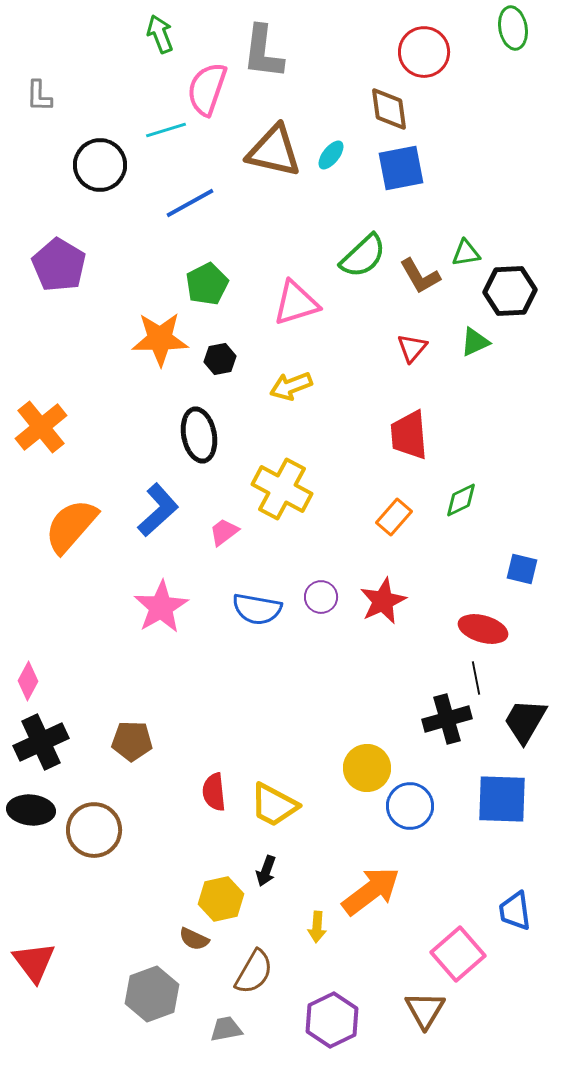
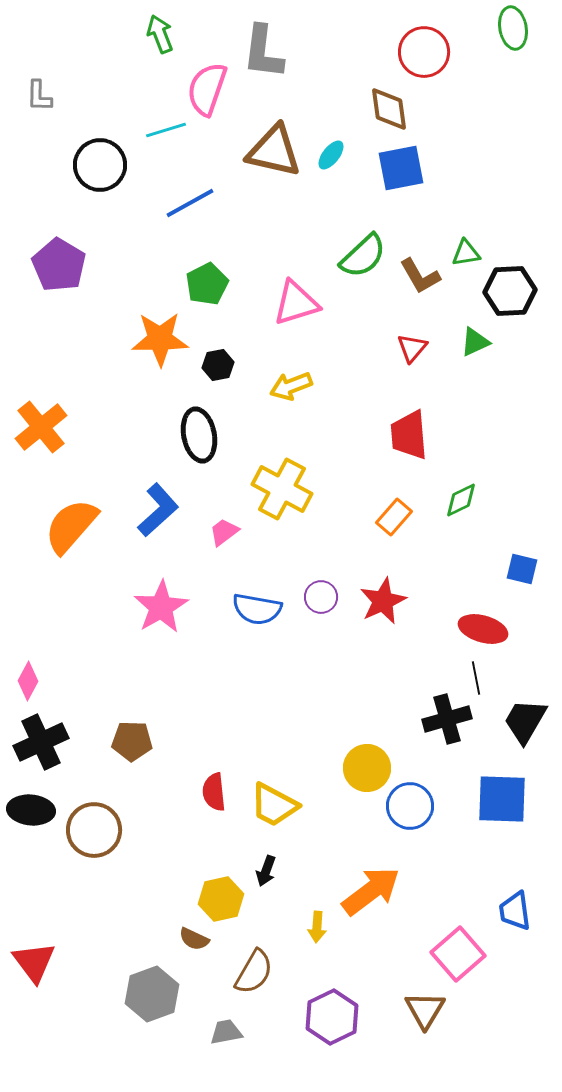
black hexagon at (220, 359): moved 2 px left, 6 px down
purple hexagon at (332, 1020): moved 3 px up
gray trapezoid at (226, 1029): moved 3 px down
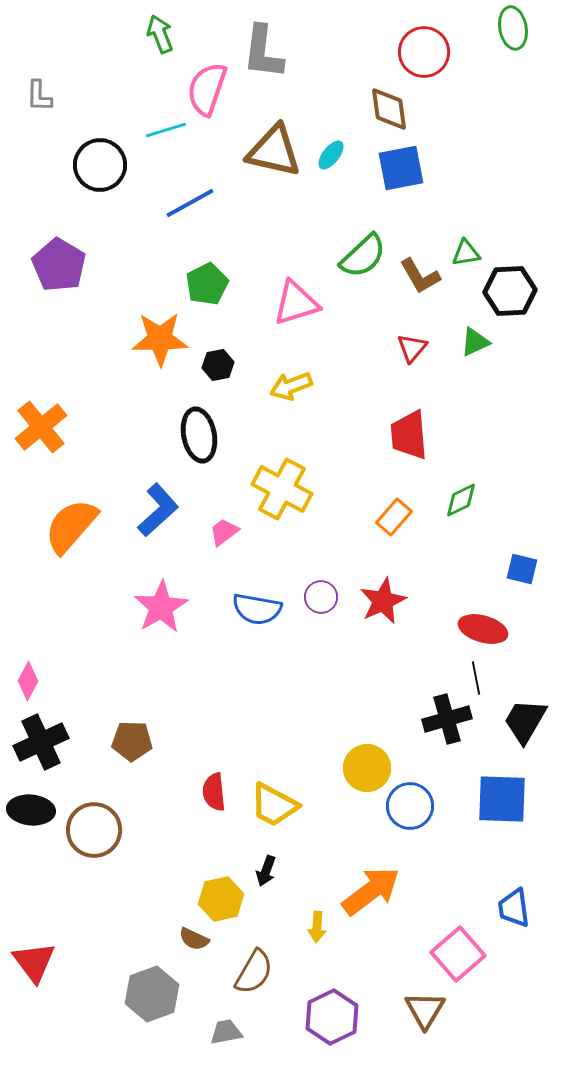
blue trapezoid at (515, 911): moved 1 px left, 3 px up
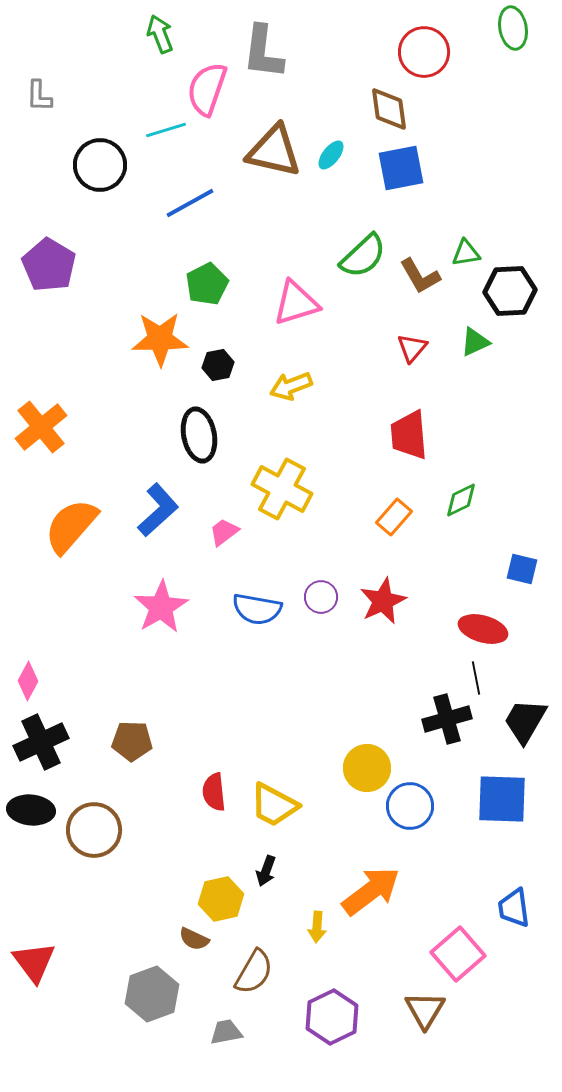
purple pentagon at (59, 265): moved 10 px left
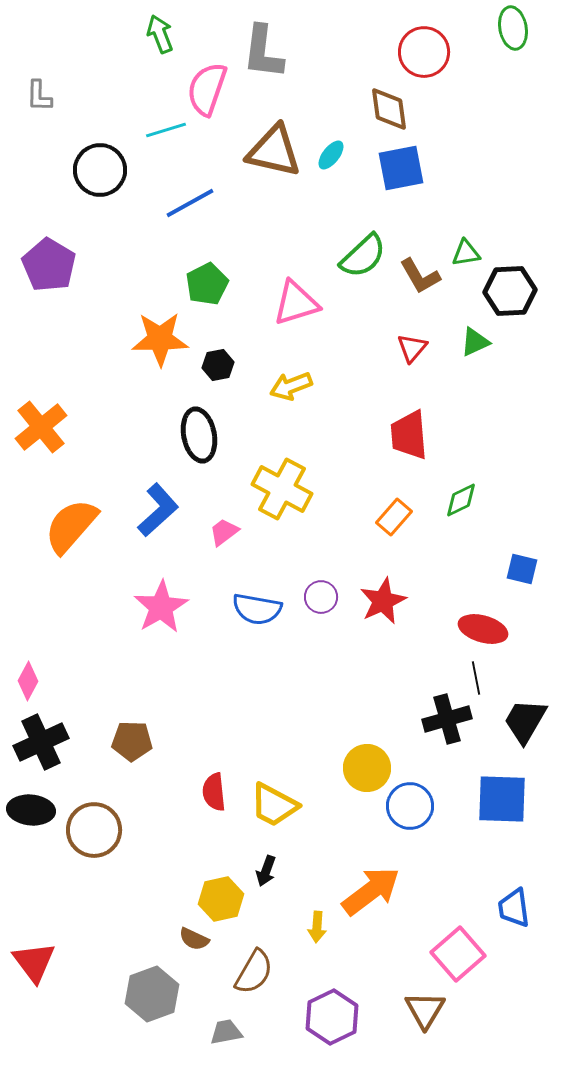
black circle at (100, 165): moved 5 px down
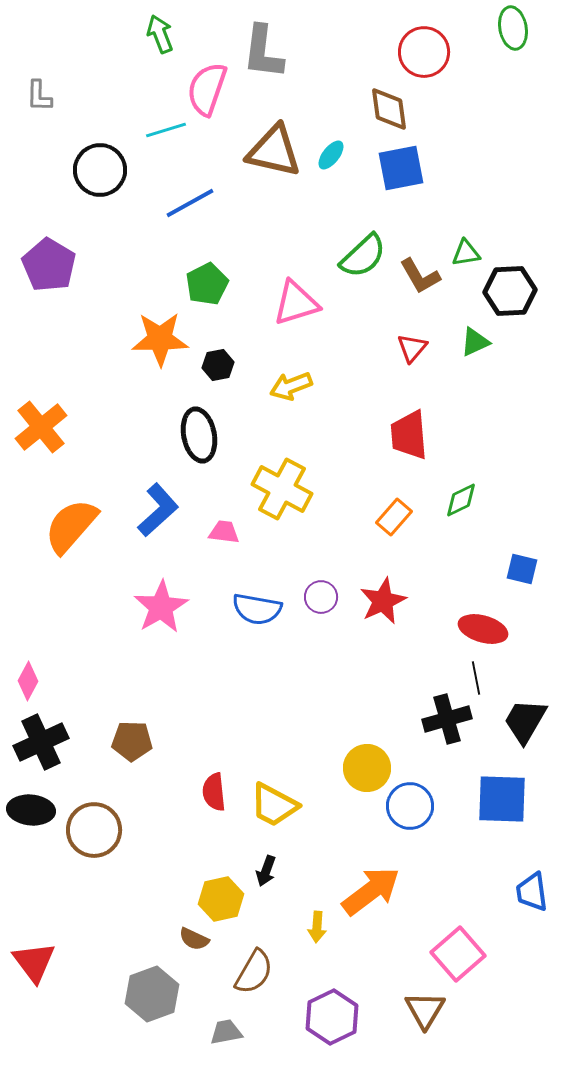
pink trapezoid at (224, 532): rotated 44 degrees clockwise
blue trapezoid at (514, 908): moved 18 px right, 16 px up
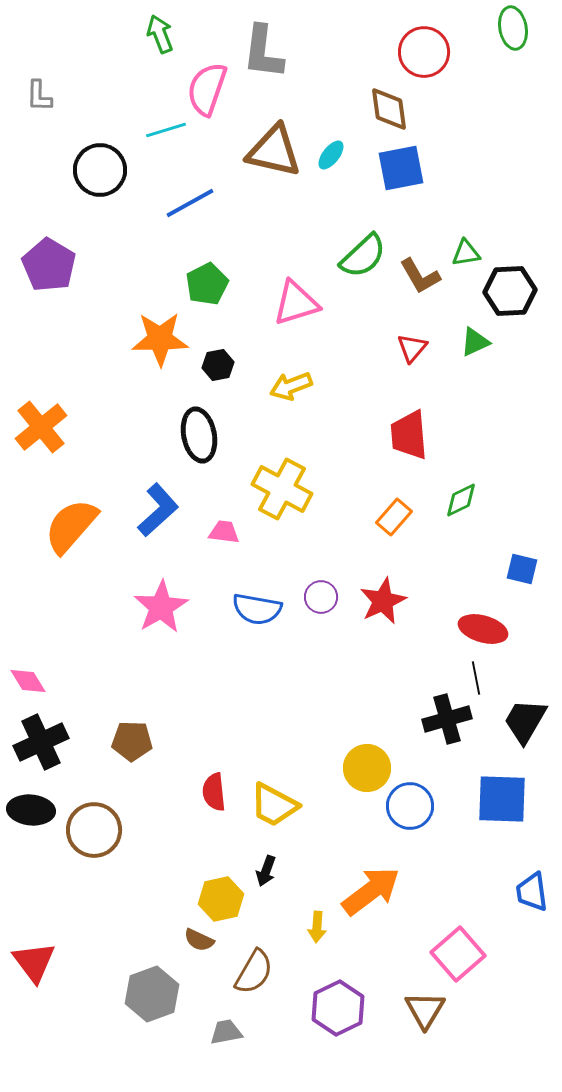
pink diamond at (28, 681): rotated 60 degrees counterclockwise
brown semicircle at (194, 939): moved 5 px right, 1 px down
purple hexagon at (332, 1017): moved 6 px right, 9 px up
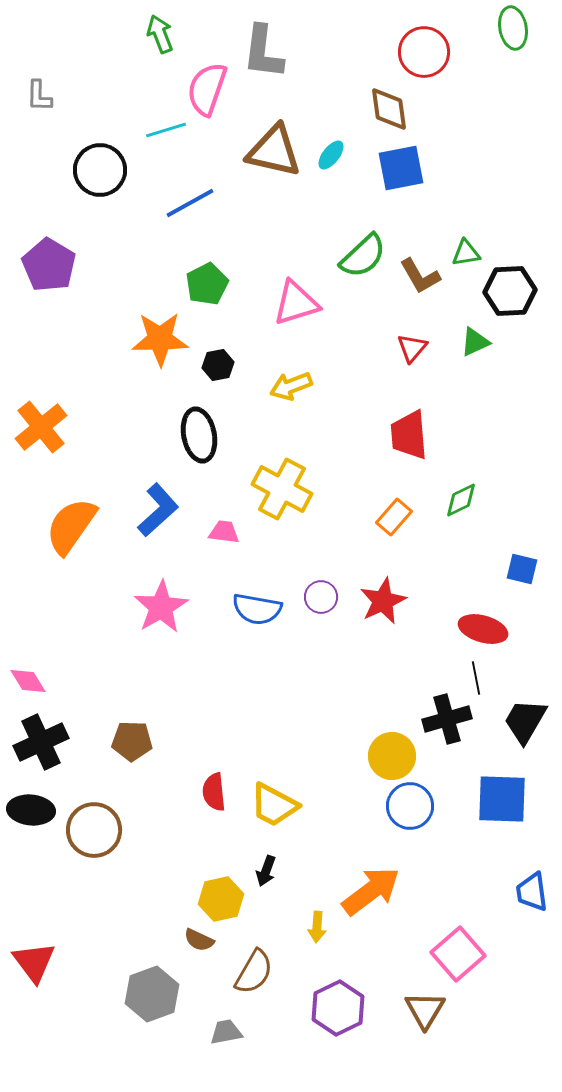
orange semicircle at (71, 526): rotated 6 degrees counterclockwise
yellow circle at (367, 768): moved 25 px right, 12 px up
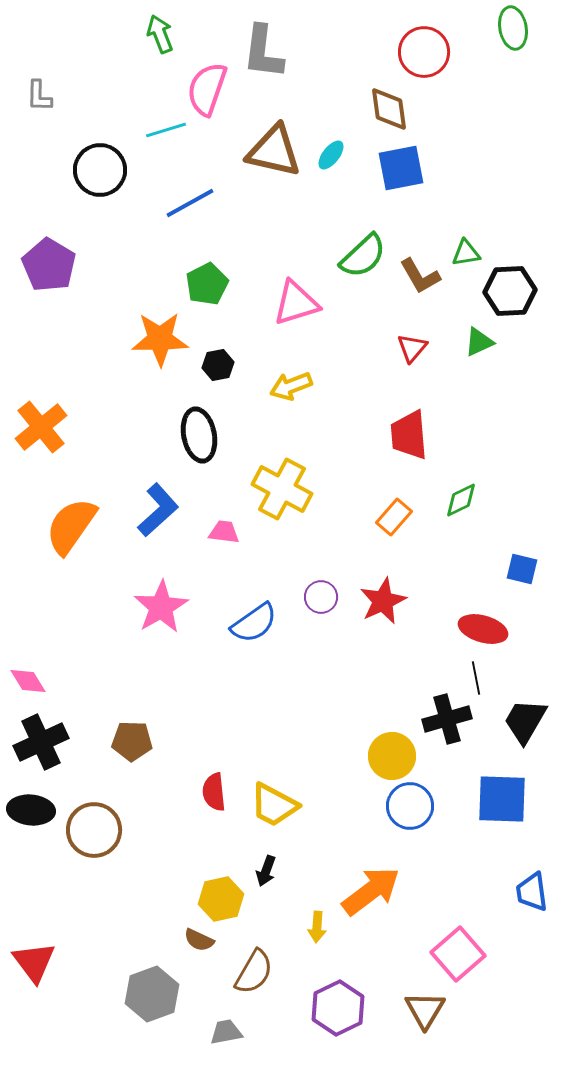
green triangle at (475, 342): moved 4 px right
blue semicircle at (257, 609): moved 3 px left, 14 px down; rotated 45 degrees counterclockwise
